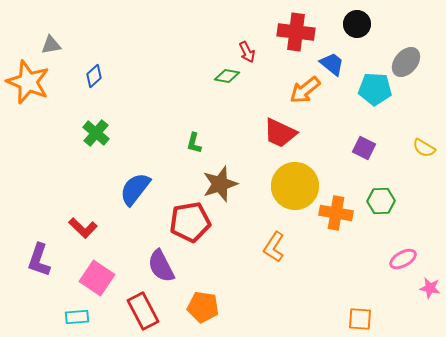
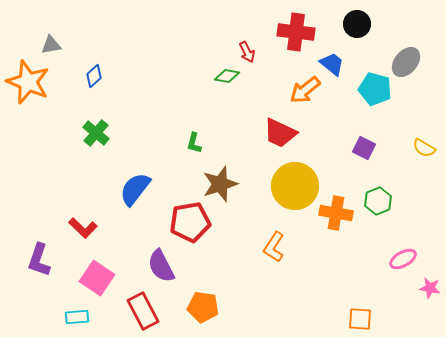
cyan pentagon: rotated 12 degrees clockwise
green hexagon: moved 3 px left; rotated 20 degrees counterclockwise
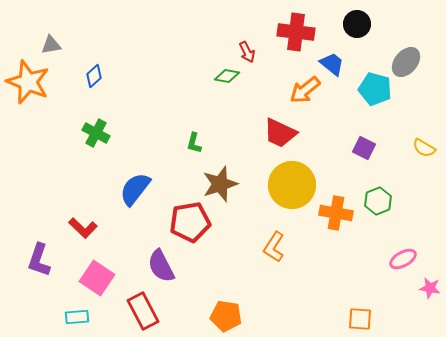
green cross: rotated 12 degrees counterclockwise
yellow circle: moved 3 px left, 1 px up
orange pentagon: moved 23 px right, 9 px down
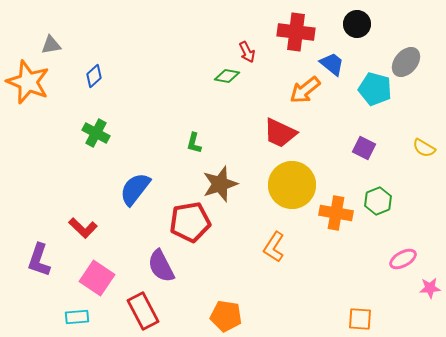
pink star: rotated 15 degrees counterclockwise
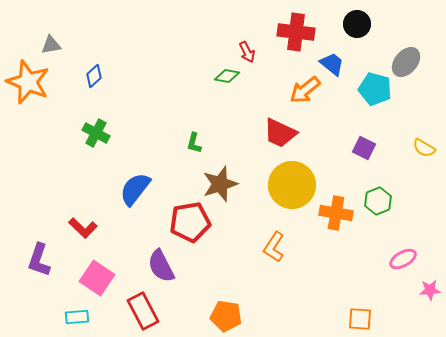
pink star: moved 2 px down
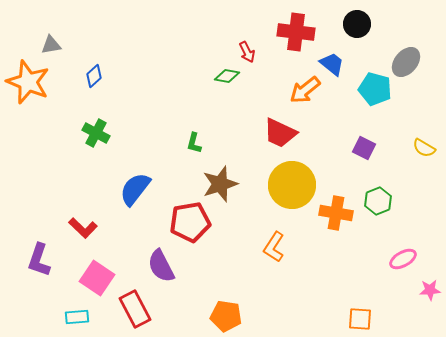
red rectangle: moved 8 px left, 2 px up
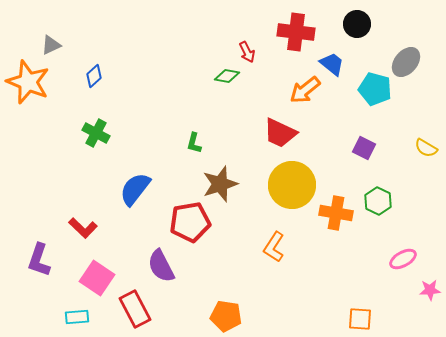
gray triangle: rotated 15 degrees counterclockwise
yellow semicircle: moved 2 px right
green hexagon: rotated 12 degrees counterclockwise
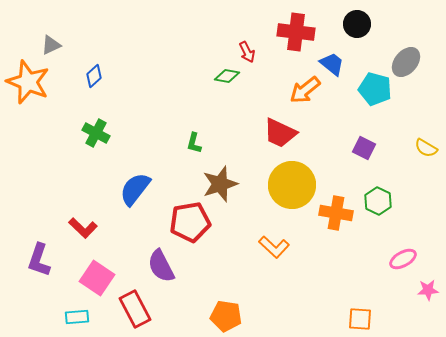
orange L-shape: rotated 80 degrees counterclockwise
pink star: moved 2 px left
